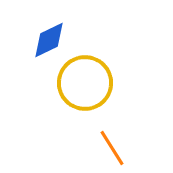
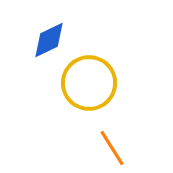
yellow circle: moved 4 px right
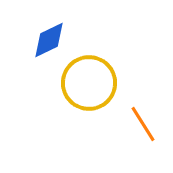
orange line: moved 31 px right, 24 px up
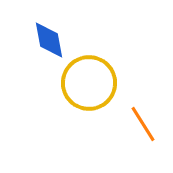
blue diamond: rotated 75 degrees counterclockwise
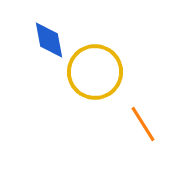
yellow circle: moved 6 px right, 11 px up
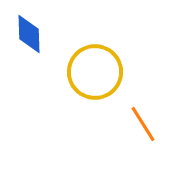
blue diamond: moved 20 px left, 6 px up; rotated 9 degrees clockwise
